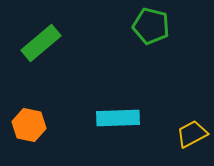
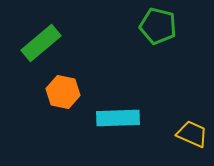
green pentagon: moved 7 px right
orange hexagon: moved 34 px right, 33 px up
yellow trapezoid: rotated 52 degrees clockwise
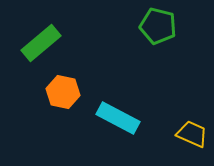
cyan rectangle: rotated 30 degrees clockwise
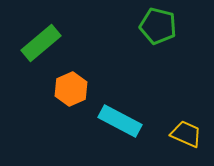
orange hexagon: moved 8 px right, 3 px up; rotated 24 degrees clockwise
cyan rectangle: moved 2 px right, 3 px down
yellow trapezoid: moved 6 px left
